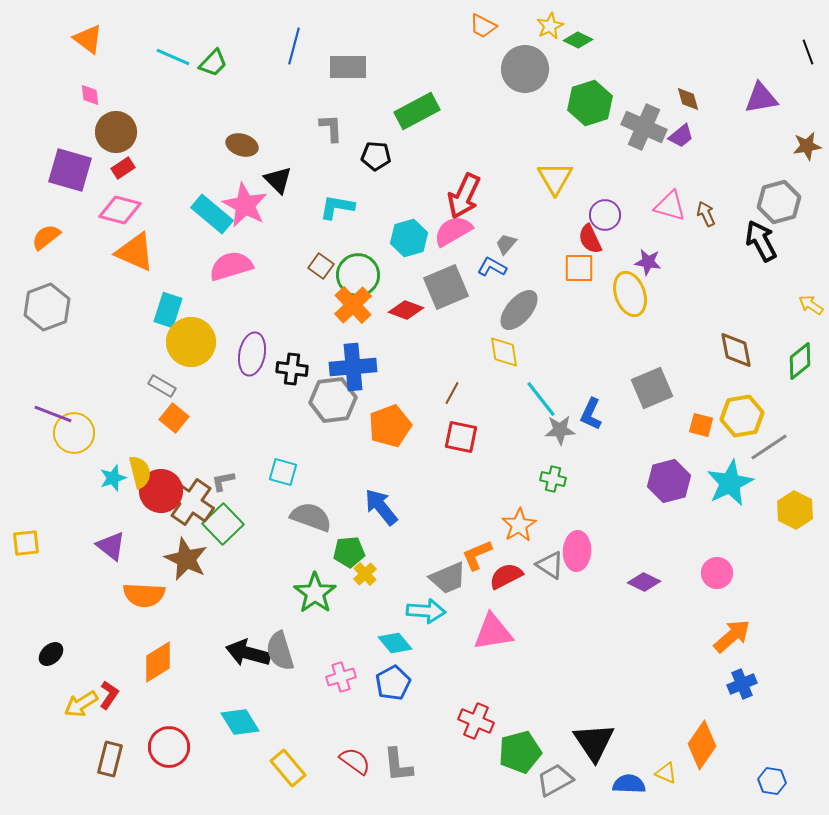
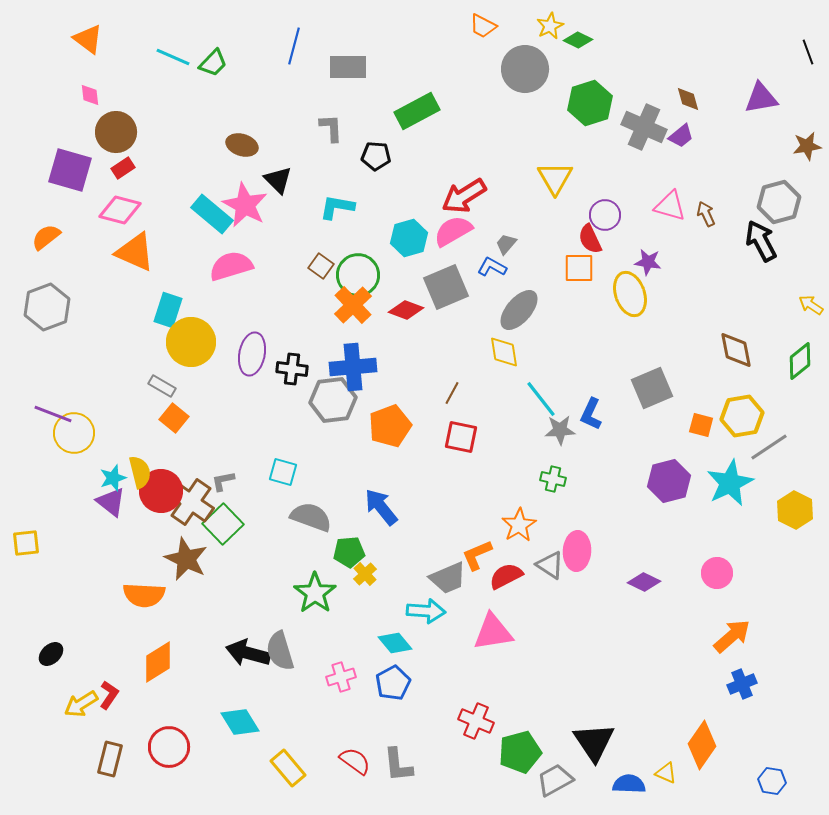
red arrow at (464, 196): rotated 33 degrees clockwise
purple triangle at (111, 546): moved 44 px up
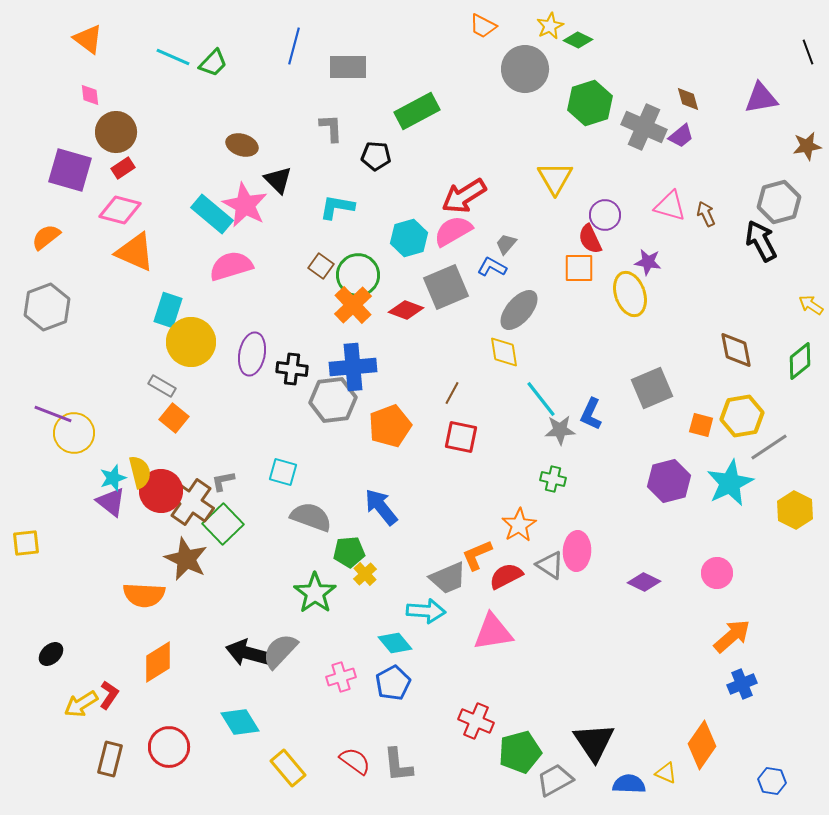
gray semicircle at (280, 651): rotated 60 degrees clockwise
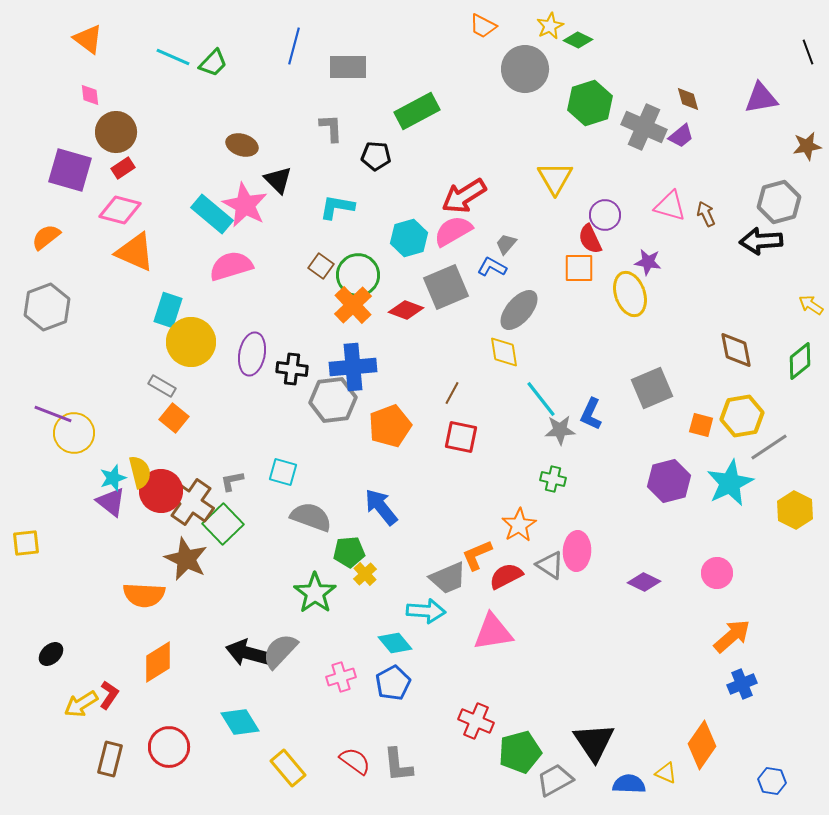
black arrow at (761, 241): rotated 66 degrees counterclockwise
gray L-shape at (223, 481): moved 9 px right
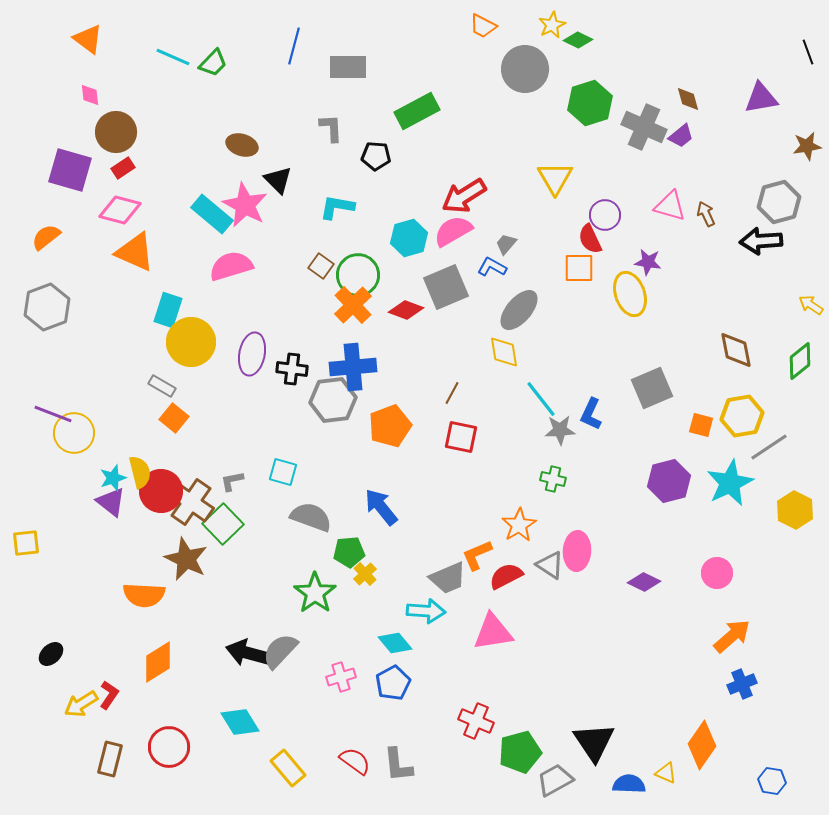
yellow star at (550, 26): moved 2 px right, 1 px up
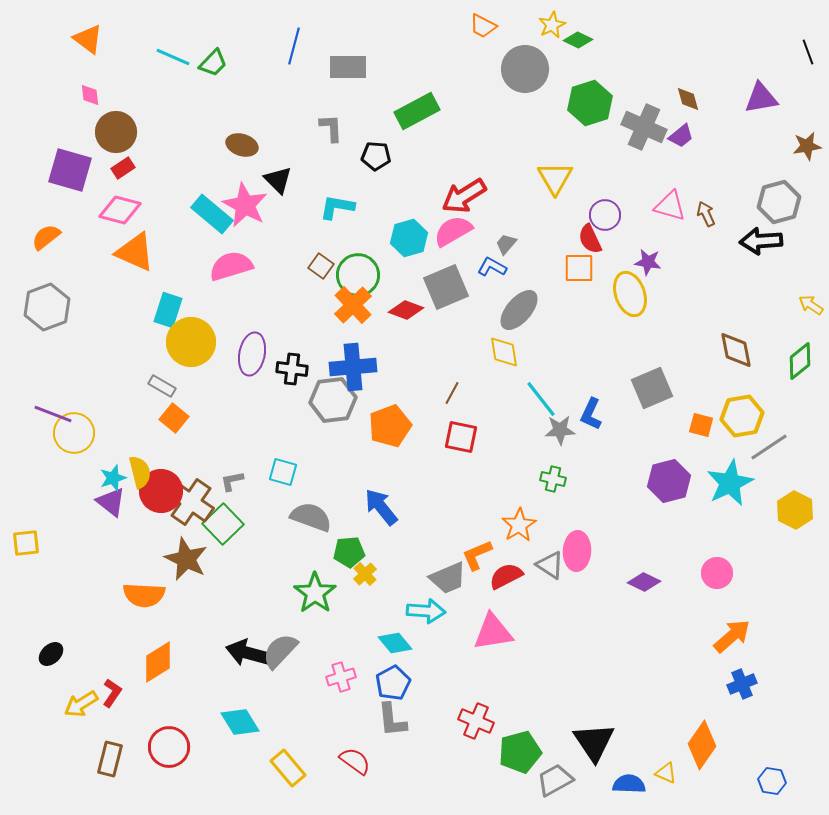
red L-shape at (109, 695): moved 3 px right, 2 px up
gray L-shape at (398, 765): moved 6 px left, 45 px up
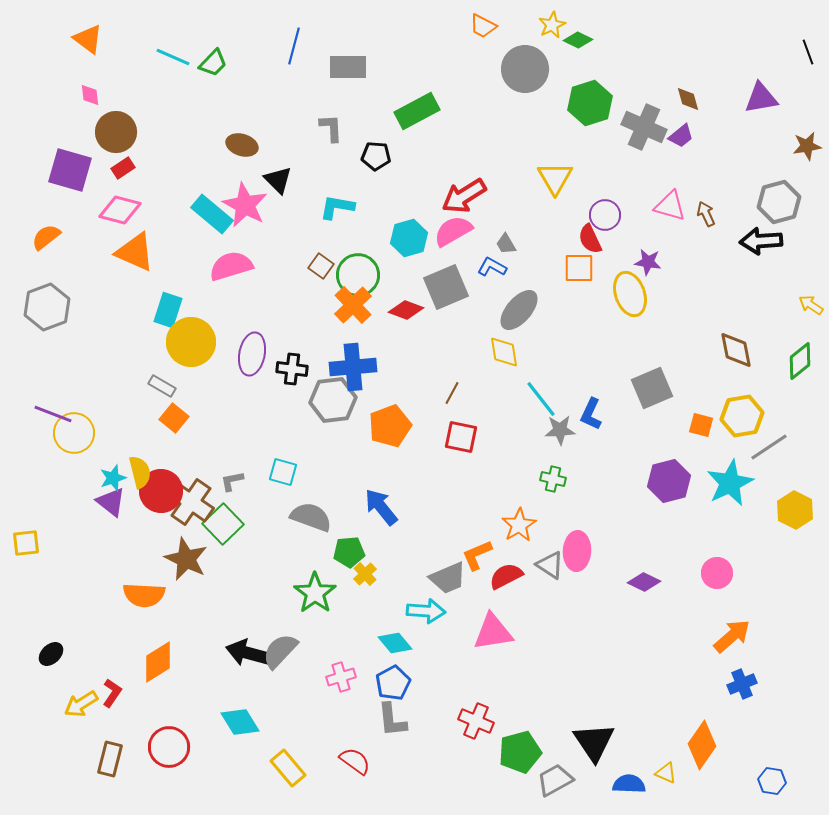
gray trapezoid at (506, 244): rotated 70 degrees counterclockwise
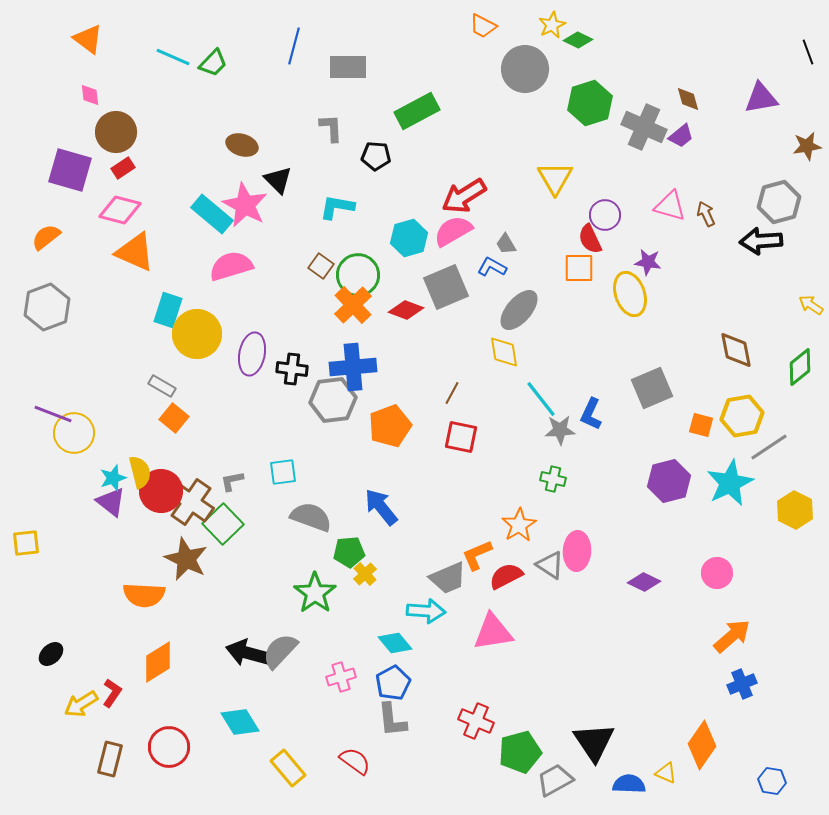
yellow circle at (191, 342): moved 6 px right, 8 px up
green diamond at (800, 361): moved 6 px down
cyan square at (283, 472): rotated 24 degrees counterclockwise
